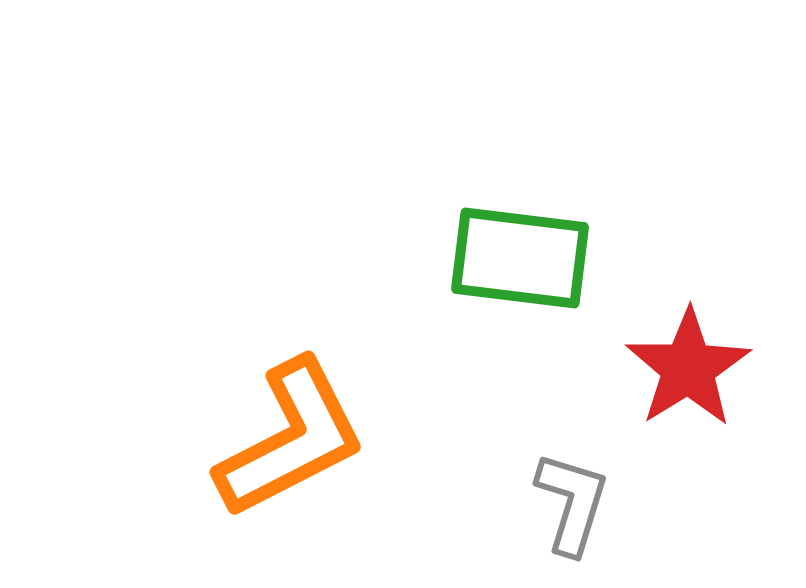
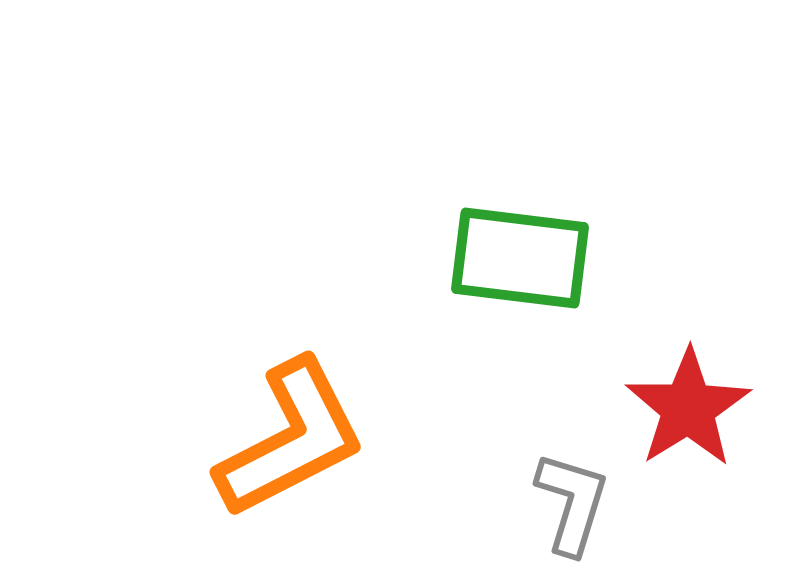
red star: moved 40 px down
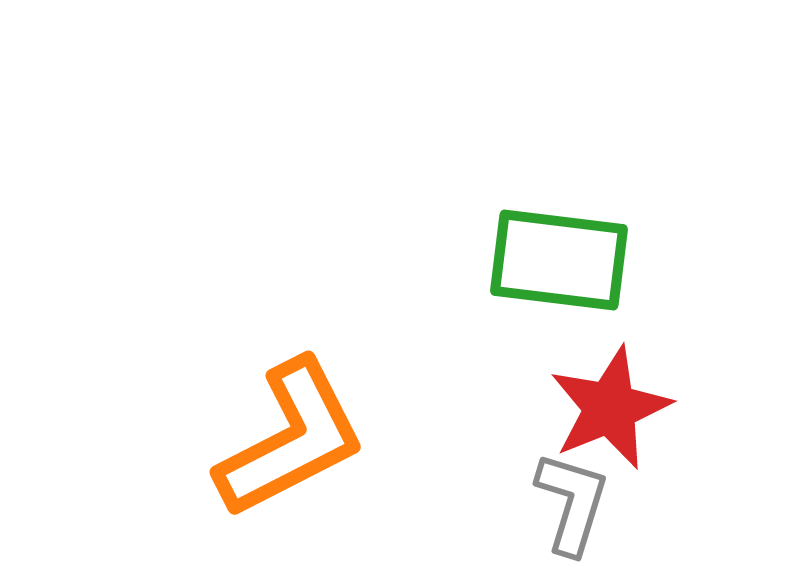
green rectangle: moved 39 px right, 2 px down
red star: moved 78 px left; rotated 10 degrees clockwise
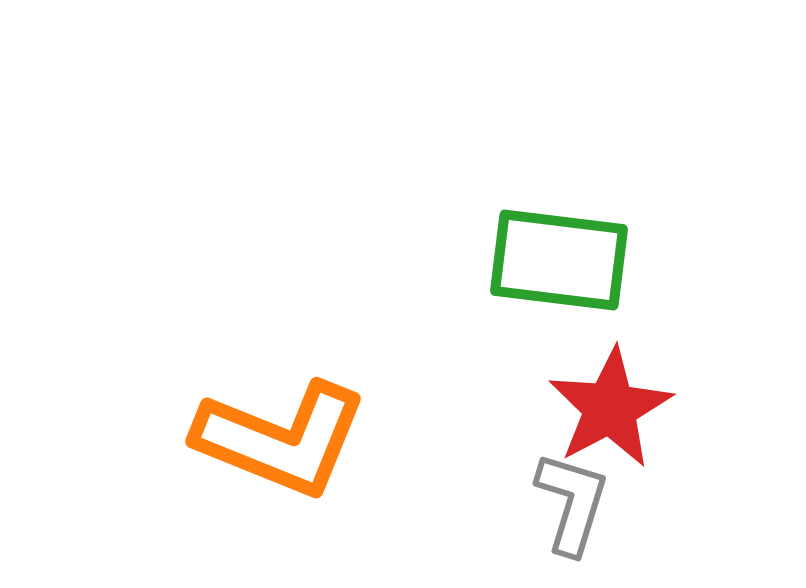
red star: rotated 6 degrees counterclockwise
orange L-shape: moved 10 px left; rotated 49 degrees clockwise
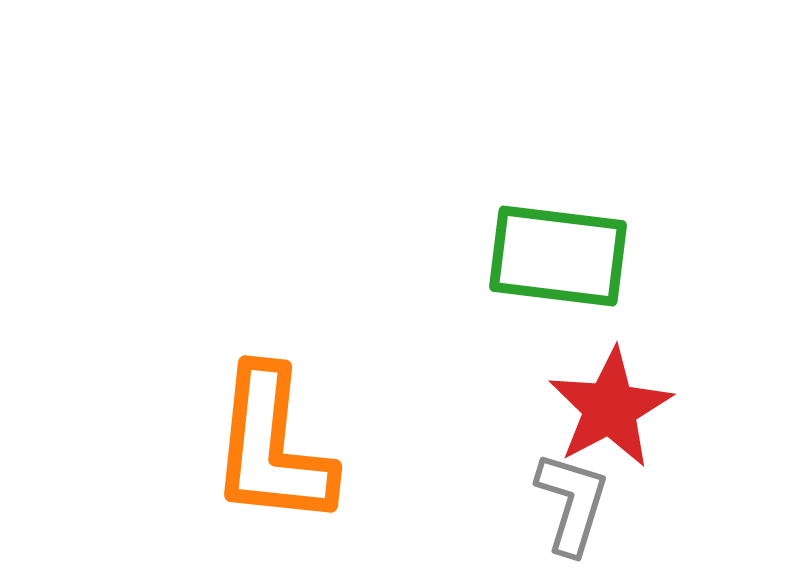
green rectangle: moved 1 px left, 4 px up
orange L-shape: moved 9 px left, 8 px down; rotated 74 degrees clockwise
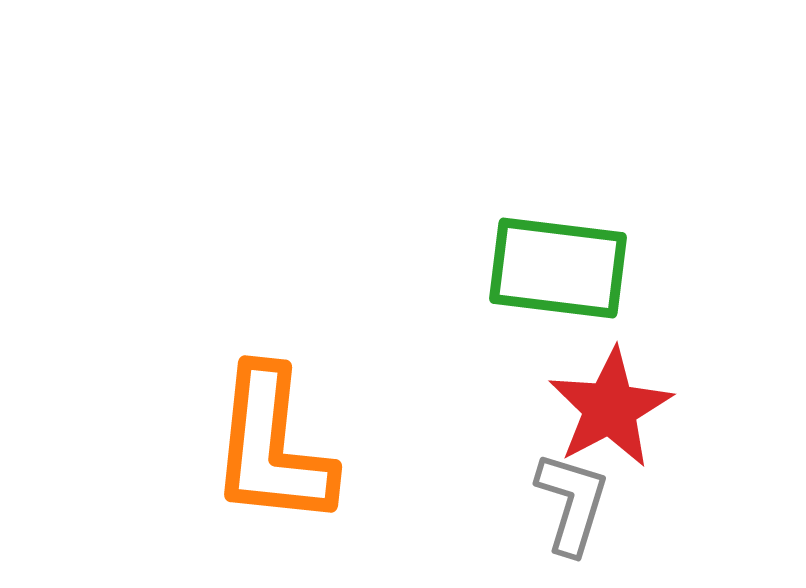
green rectangle: moved 12 px down
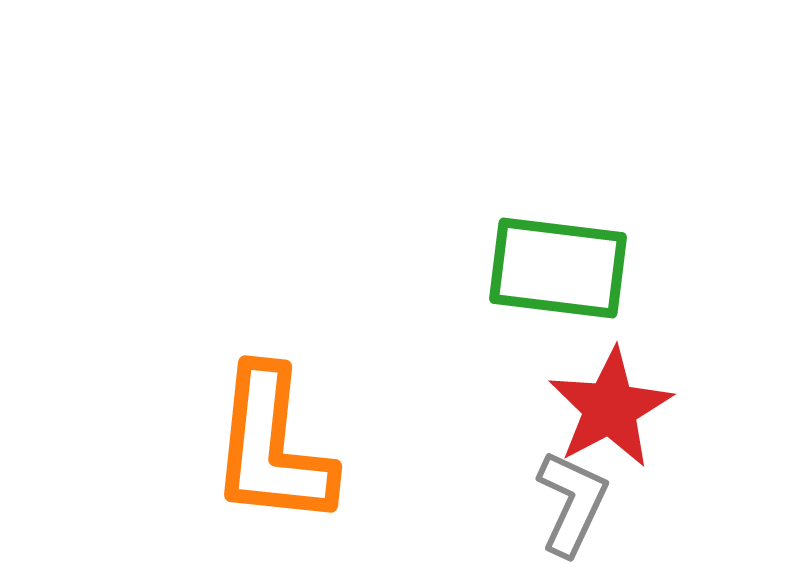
gray L-shape: rotated 8 degrees clockwise
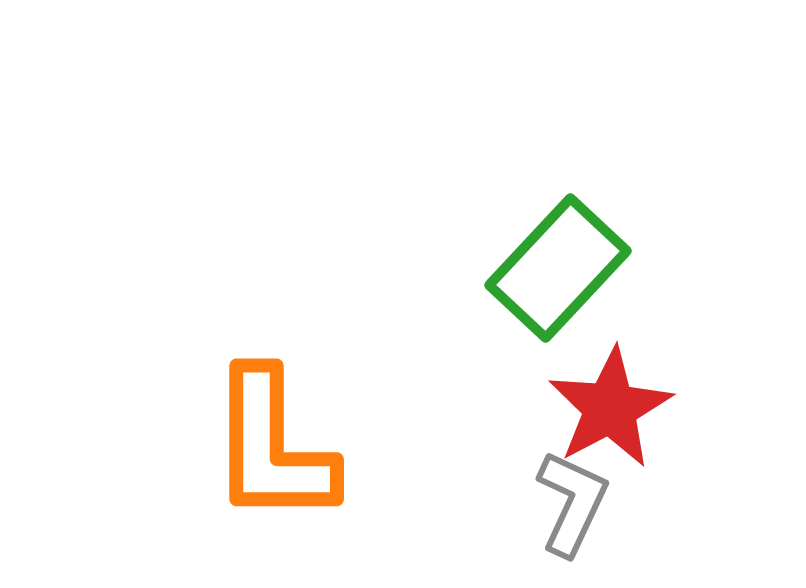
green rectangle: rotated 54 degrees counterclockwise
orange L-shape: rotated 6 degrees counterclockwise
